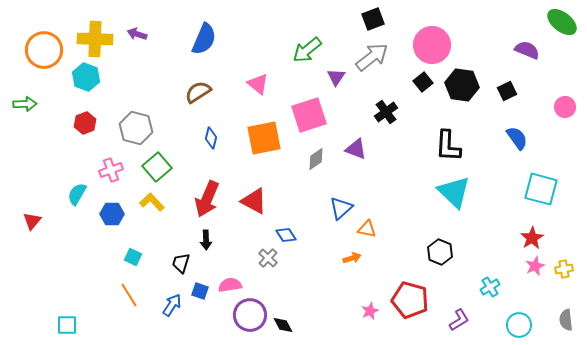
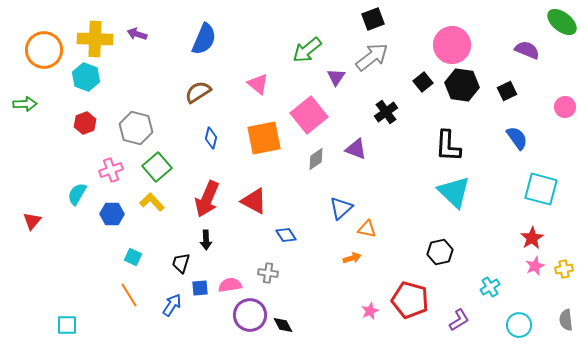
pink circle at (432, 45): moved 20 px right
pink square at (309, 115): rotated 21 degrees counterclockwise
black hexagon at (440, 252): rotated 25 degrees clockwise
gray cross at (268, 258): moved 15 px down; rotated 36 degrees counterclockwise
blue square at (200, 291): moved 3 px up; rotated 24 degrees counterclockwise
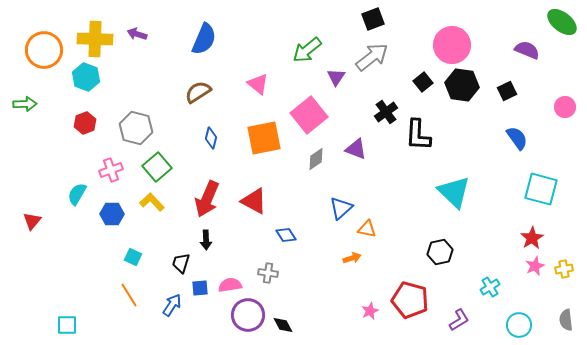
black L-shape at (448, 146): moved 30 px left, 11 px up
purple circle at (250, 315): moved 2 px left
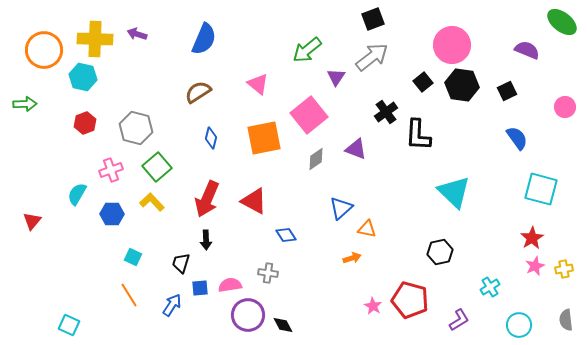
cyan hexagon at (86, 77): moved 3 px left; rotated 8 degrees counterclockwise
pink star at (370, 311): moved 3 px right, 5 px up; rotated 18 degrees counterclockwise
cyan square at (67, 325): moved 2 px right; rotated 25 degrees clockwise
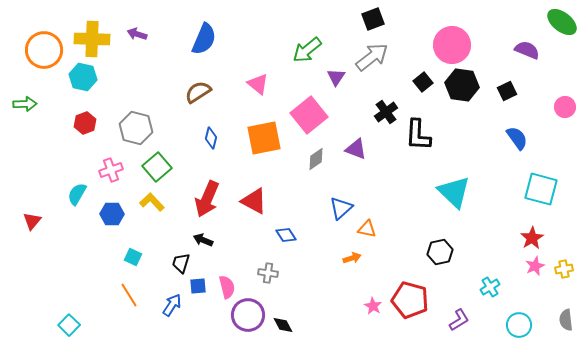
yellow cross at (95, 39): moved 3 px left
black arrow at (206, 240): moved 3 px left; rotated 114 degrees clockwise
pink semicircle at (230, 285): moved 3 px left, 2 px down; rotated 85 degrees clockwise
blue square at (200, 288): moved 2 px left, 2 px up
cyan square at (69, 325): rotated 20 degrees clockwise
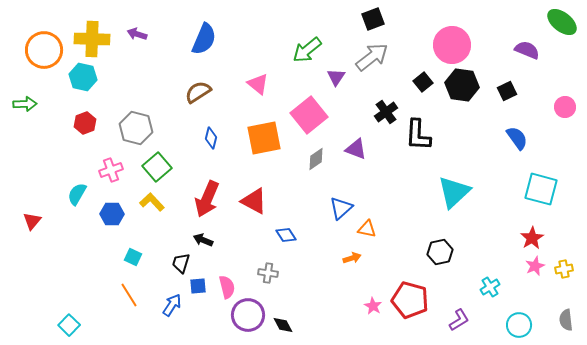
cyan triangle at (454, 192): rotated 33 degrees clockwise
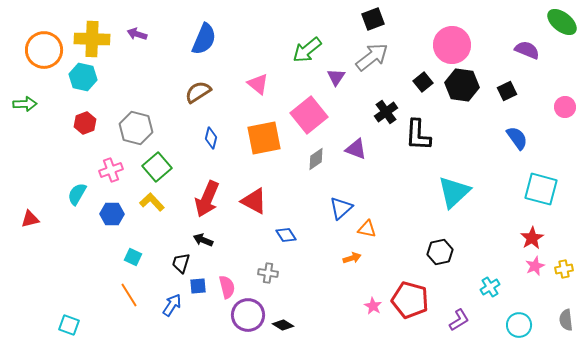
red triangle at (32, 221): moved 2 px left, 2 px up; rotated 36 degrees clockwise
cyan square at (69, 325): rotated 25 degrees counterclockwise
black diamond at (283, 325): rotated 30 degrees counterclockwise
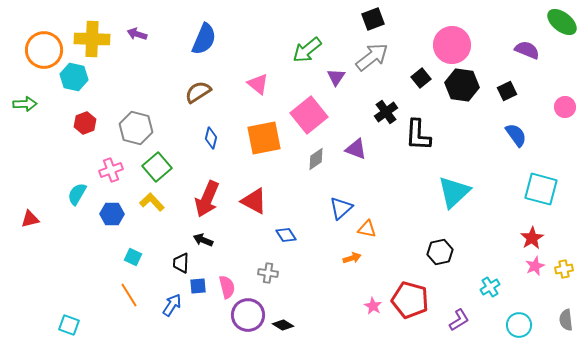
cyan hexagon at (83, 77): moved 9 px left
black square at (423, 82): moved 2 px left, 4 px up
blue semicircle at (517, 138): moved 1 px left, 3 px up
black trapezoid at (181, 263): rotated 15 degrees counterclockwise
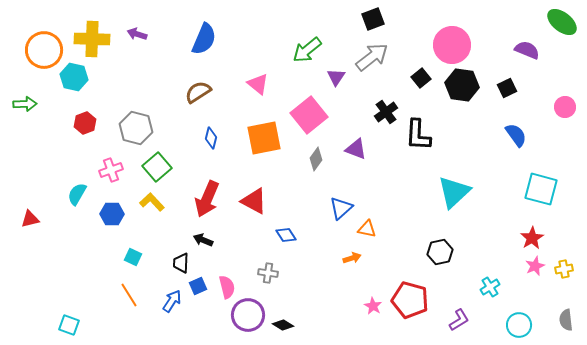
black square at (507, 91): moved 3 px up
gray diamond at (316, 159): rotated 20 degrees counterclockwise
blue square at (198, 286): rotated 18 degrees counterclockwise
blue arrow at (172, 305): moved 4 px up
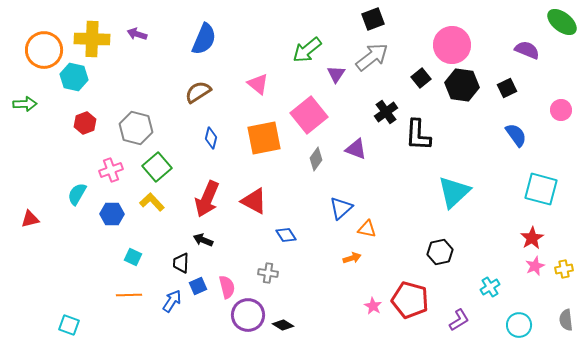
purple triangle at (336, 77): moved 3 px up
pink circle at (565, 107): moved 4 px left, 3 px down
orange line at (129, 295): rotated 60 degrees counterclockwise
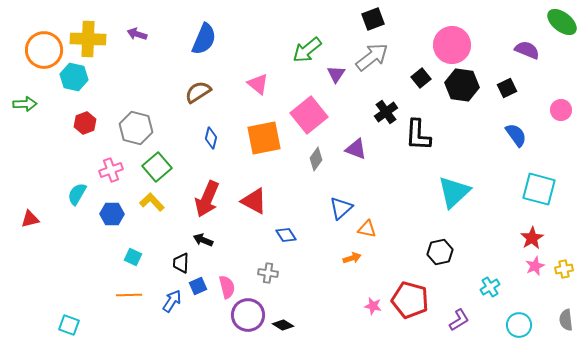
yellow cross at (92, 39): moved 4 px left
cyan square at (541, 189): moved 2 px left
pink star at (373, 306): rotated 18 degrees counterclockwise
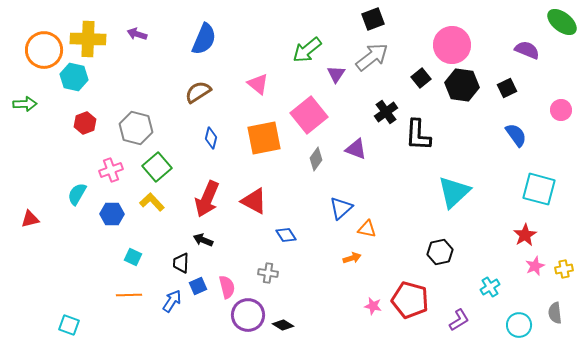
red star at (532, 238): moved 7 px left, 3 px up
gray semicircle at (566, 320): moved 11 px left, 7 px up
